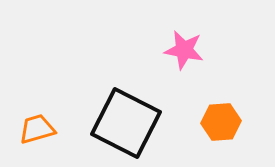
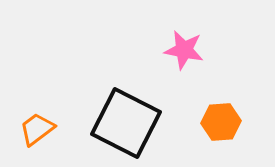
orange trapezoid: rotated 21 degrees counterclockwise
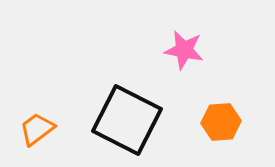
black square: moved 1 px right, 3 px up
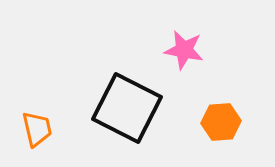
black square: moved 12 px up
orange trapezoid: rotated 114 degrees clockwise
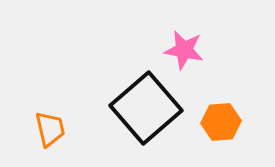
black square: moved 19 px right; rotated 22 degrees clockwise
orange trapezoid: moved 13 px right
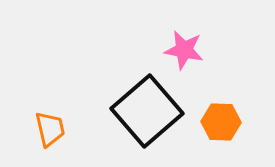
black square: moved 1 px right, 3 px down
orange hexagon: rotated 6 degrees clockwise
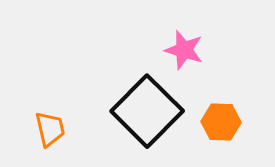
pink star: rotated 6 degrees clockwise
black square: rotated 4 degrees counterclockwise
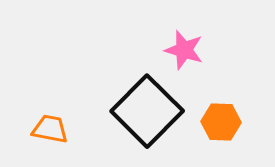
orange trapezoid: rotated 66 degrees counterclockwise
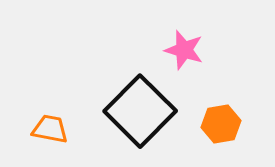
black square: moved 7 px left
orange hexagon: moved 2 px down; rotated 12 degrees counterclockwise
